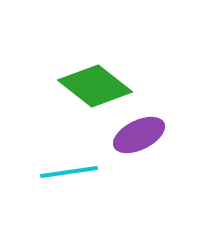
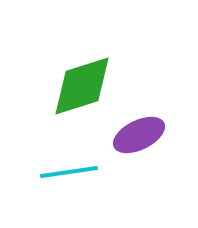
green diamond: moved 13 px left; rotated 56 degrees counterclockwise
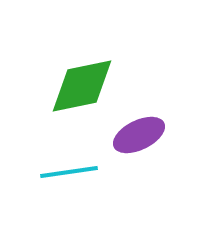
green diamond: rotated 6 degrees clockwise
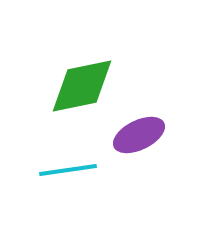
cyan line: moved 1 px left, 2 px up
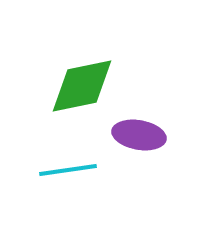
purple ellipse: rotated 36 degrees clockwise
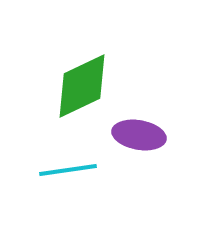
green diamond: rotated 14 degrees counterclockwise
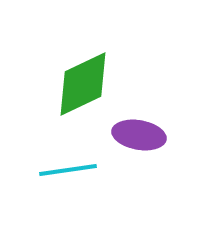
green diamond: moved 1 px right, 2 px up
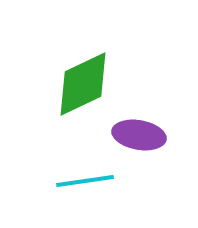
cyan line: moved 17 px right, 11 px down
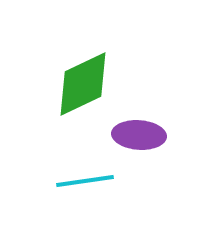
purple ellipse: rotated 6 degrees counterclockwise
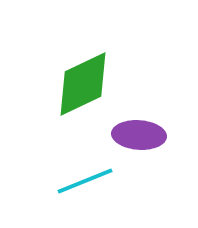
cyan line: rotated 14 degrees counterclockwise
